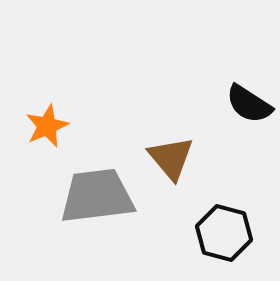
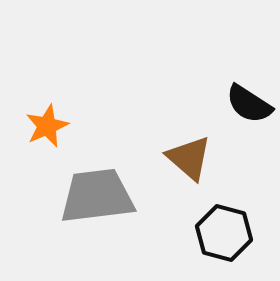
brown triangle: moved 18 px right; rotated 9 degrees counterclockwise
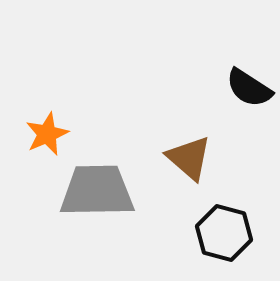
black semicircle: moved 16 px up
orange star: moved 8 px down
gray trapezoid: moved 5 px up; rotated 6 degrees clockwise
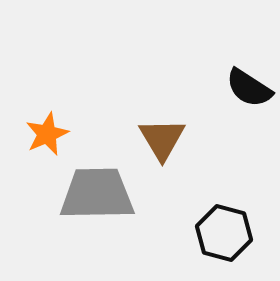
brown triangle: moved 27 px left, 19 px up; rotated 18 degrees clockwise
gray trapezoid: moved 3 px down
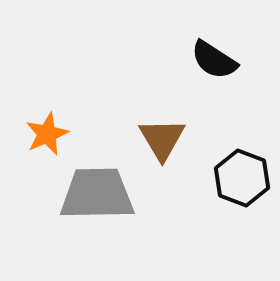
black semicircle: moved 35 px left, 28 px up
black hexagon: moved 18 px right, 55 px up; rotated 6 degrees clockwise
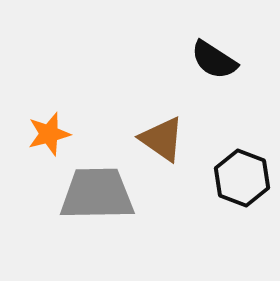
orange star: moved 2 px right; rotated 9 degrees clockwise
brown triangle: rotated 24 degrees counterclockwise
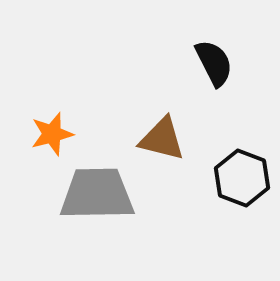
black semicircle: moved 3 px down; rotated 150 degrees counterclockwise
orange star: moved 3 px right
brown triangle: rotated 21 degrees counterclockwise
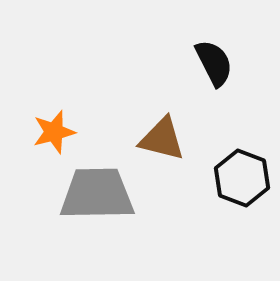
orange star: moved 2 px right, 2 px up
